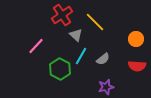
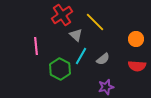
pink line: rotated 48 degrees counterclockwise
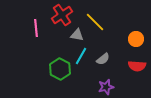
gray triangle: moved 1 px right; rotated 32 degrees counterclockwise
pink line: moved 18 px up
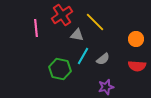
cyan line: moved 2 px right
green hexagon: rotated 15 degrees counterclockwise
